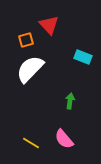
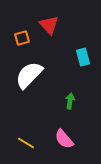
orange square: moved 4 px left, 2 px up
cyan rectangle: rotated 54 degrees clockwise
white semicircle: moved 1 px left, 6 px down
yellow line: moved 5 px left
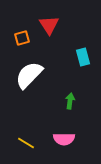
red triangle: rotated 10 degrees clockwise
pink semicircle: rotated 50 degrees counterclockwise
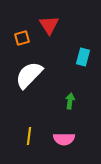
cyan rectangle: rotated 30 degrees clockwise
yellow line: moved 3 px right, 7 px up; rotated 66 degrees clockwise
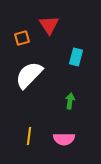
cyan rectangle: moved 7 px left
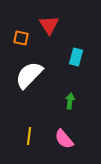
orange square: moved 1 px left; rotated 28 degrees clockwise
pink semicircle: rotated 50 degrees clockwise
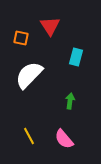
red triangle: moved 1 px right, 1 px down
yellow line: rotated 36 degrees counterclockwise
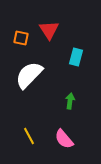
red triangle: moved 1 px left, 4 px down
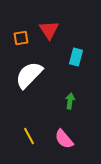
orange square: rotated 21 degrees counterclockwise
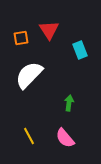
cyan rectangle: moved 4 px right, 7 px up; rotated 36 degrees counterclockwise
green arrow: moved 1 px left, 2 px down
pink semicircle: moved 1 px right, 1 px up
